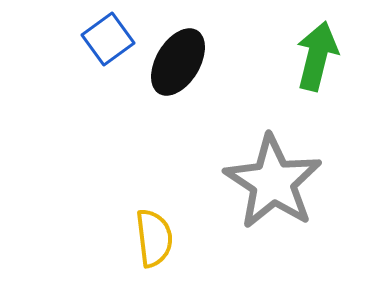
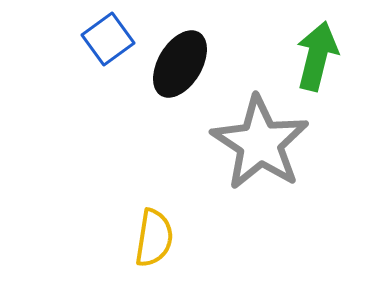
black ellipse: moved 2 px right, 2 px down
gray star: moved 13 px left, 39 px up
yellow semicircle: rotated 16 degrees clockwise
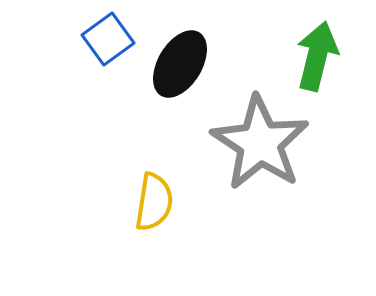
yellow semicircle: moved 36 px up
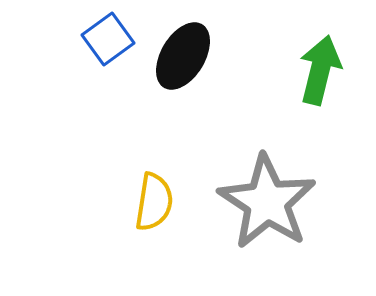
green arrow: moved 3 px right, 14 px down
black ellipse: moved 3 px right, 8 px up
gray star: moved 7 px right, 59 px down
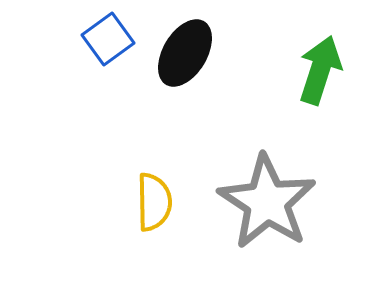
black ellipse: moved 2 px right, 3 px up
green arrow: rotated 4 degrees clockwise
yellow semicircle: rotated 10 degrees counterclockwise
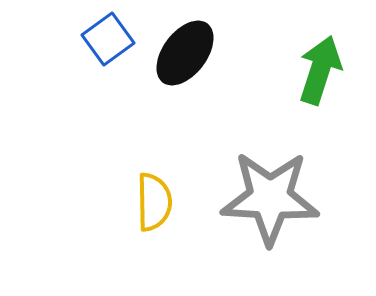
black ellipse: rotated 6 degrees clockwise
gray star: moved 3 px right, 4 px up; rotated 30 degrees counterclockwise
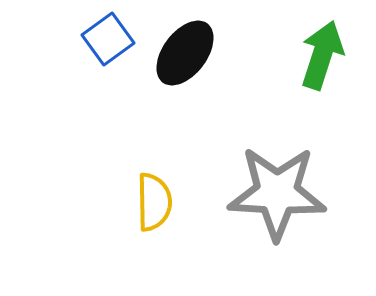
green arrow: moved 2 px right, 15 px up
gray star: moved 7 px right, 5 px up
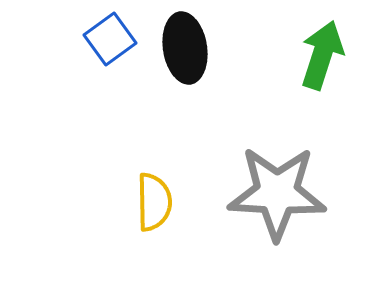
blue square: moved 2 px right
black ellipse: moved 5 px up; rotated 46 degrees counterclockwise
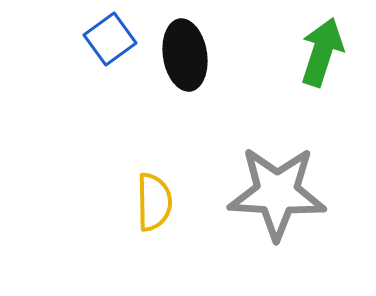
black ellipse: moved 7 px down
green arrow: moved 3 px up
